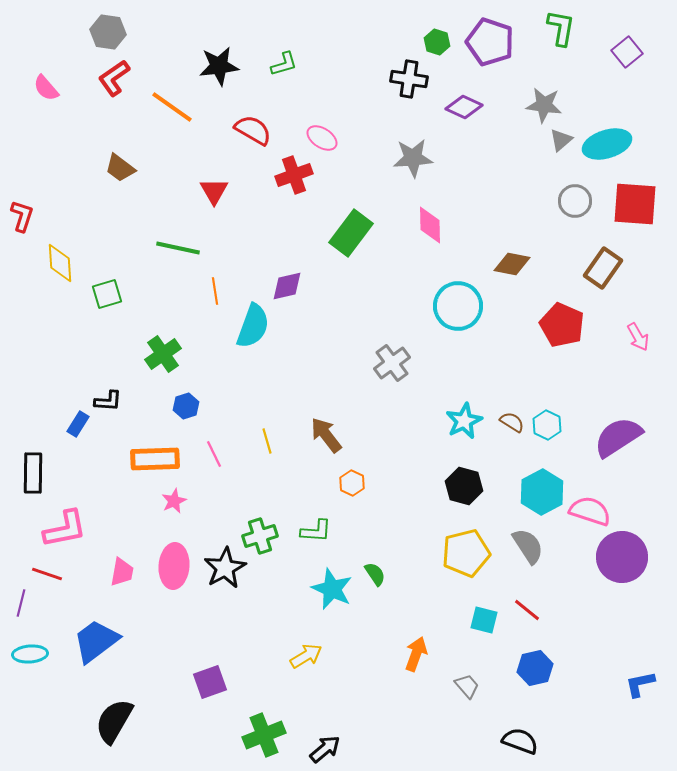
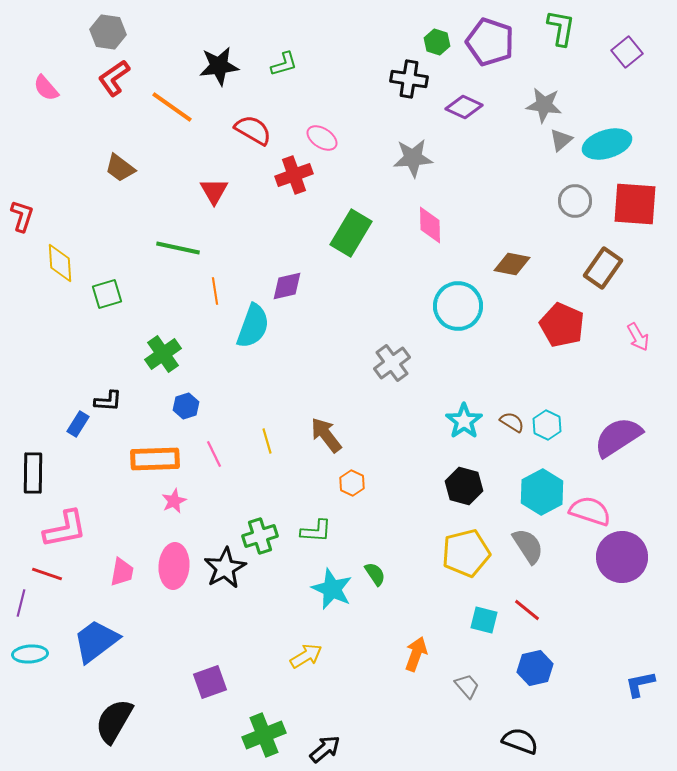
green rectangle at (351, 233): rotated 6 degrees counterclockwise
cyan star at (464, 421): rotated 9 degrees counterclockwise
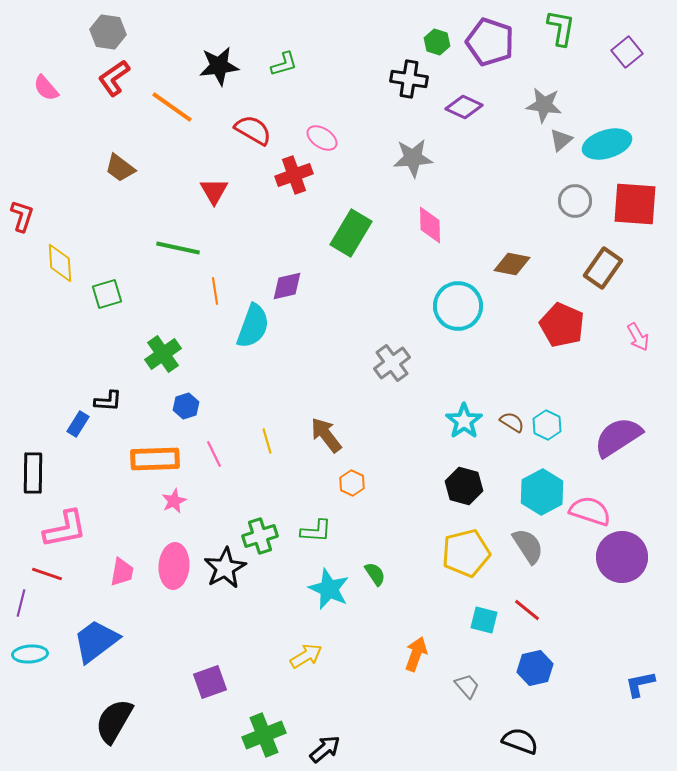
cyan star at (332, 589): moved 3 px left
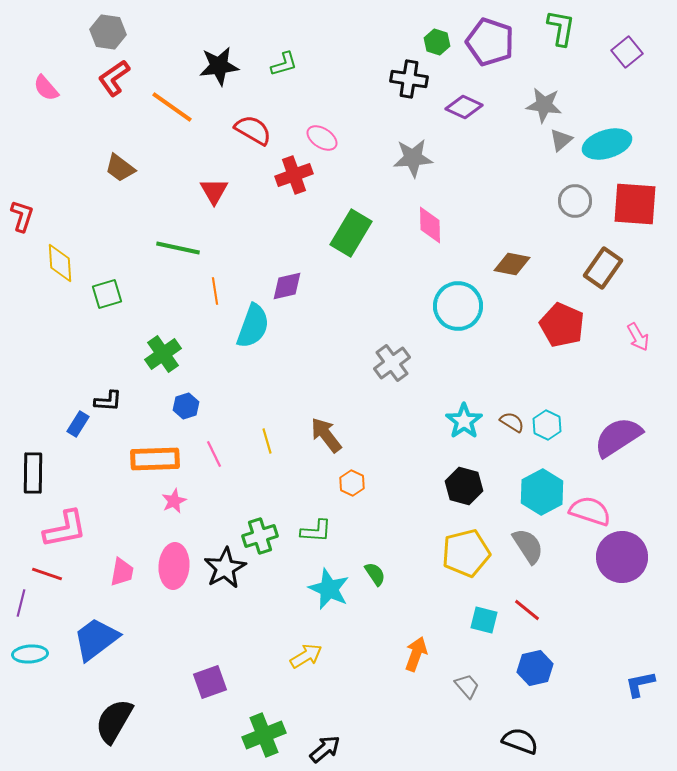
blue trapezoid at (96, 641): moved 2 px up
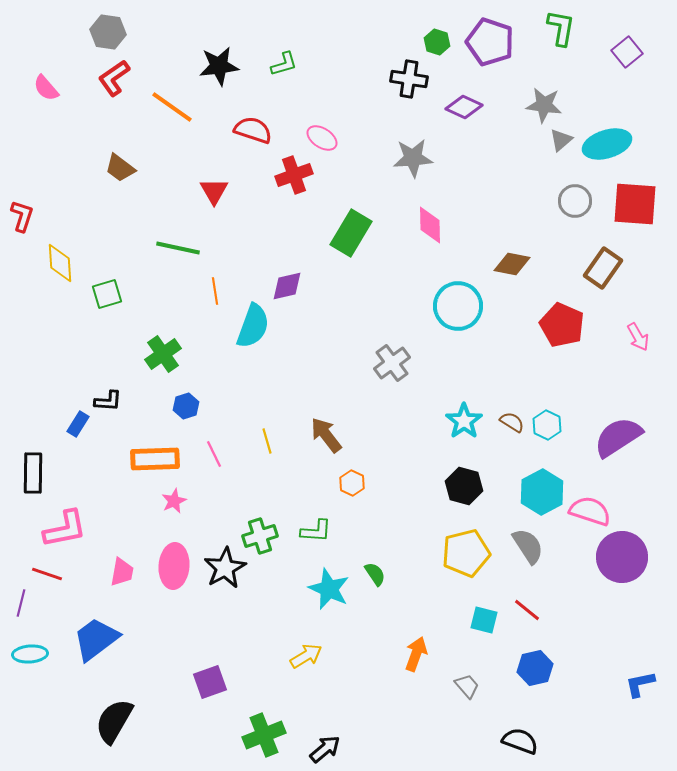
red semicircle at (253, 130): rotated 12 degrees counterclockwise
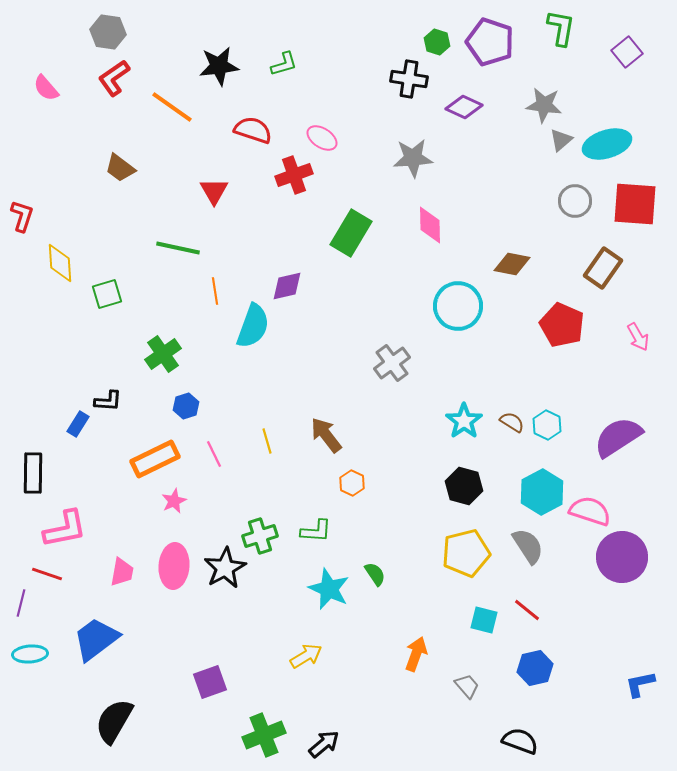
orange rectangle at (155, 459): rotated 24 degrees counterclockwise
black arrow at (325, 749): moved 1 px left, 5 px up
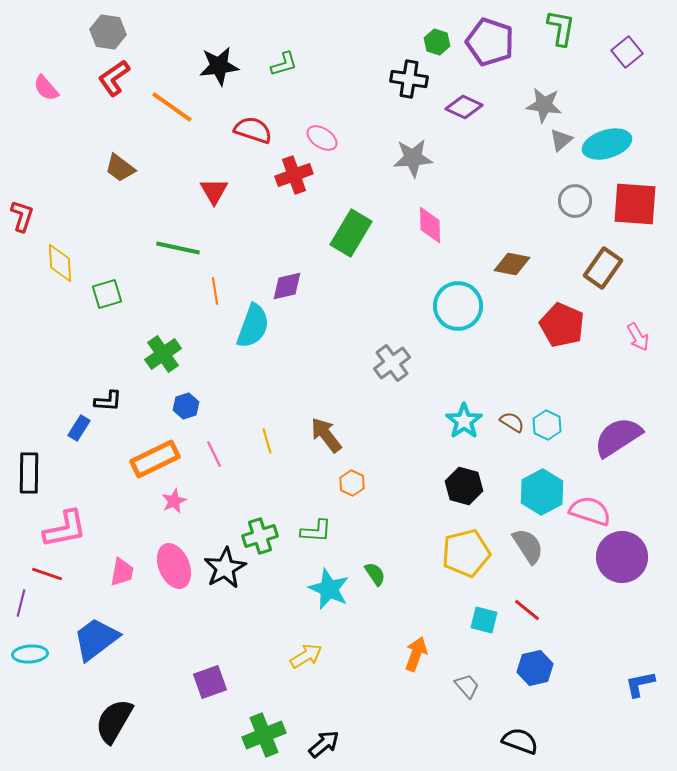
blue rectangle at (78, 424): moved 1 px right, 4 px down
black rectangle at (33, 473): moved 4 px left
pink ellipse at (174, 566): rotated 27 degrees counterclockwise
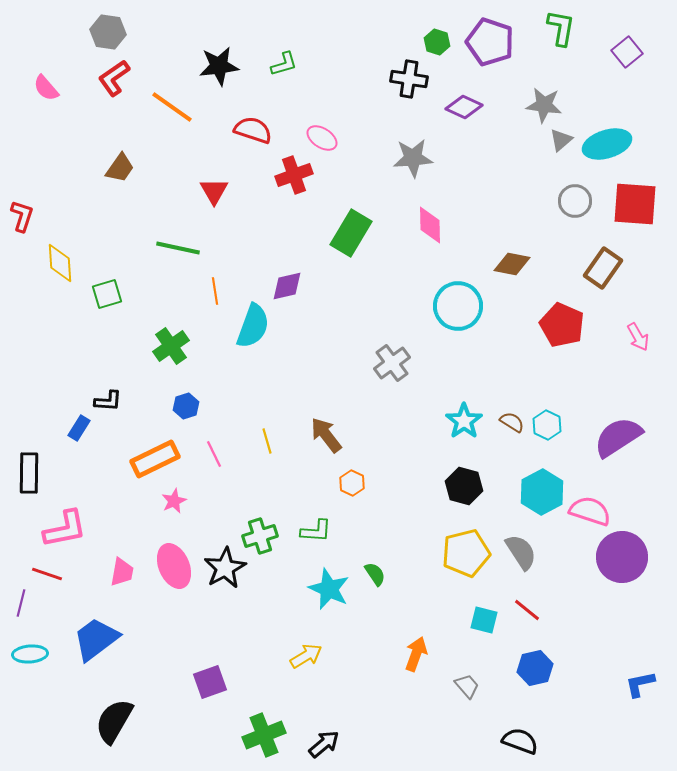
brown trapezoid at (120, 168): rotated 92 degrees counterclockwise
green cross at (163, 354): moved 8 px right, 8 px up
gray semicircle at (528, 546): moved 7 px left, 6 px down
